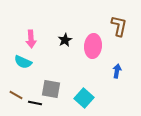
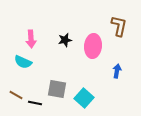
black star: rotated 16 degrees clockwise
gray square: moved 6 px right
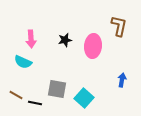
blue arrow: moved 5 px right, 9 px down
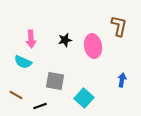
pink ellipse: rotated 15 degrees counterclockwise
gray square: moved 2 px left, 8 px up
black line: moved 5 px right, 3 px down; rotated 32 degrees counterclockwise
